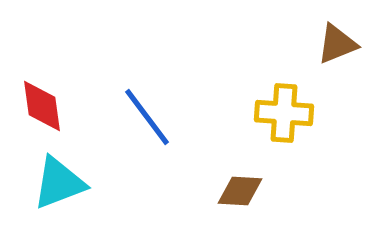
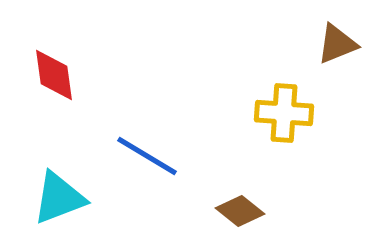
red diamond: moved 12 px right, 31 px up
blue line: moved 39 px down; rotated 22 degrees counterclockwise
cyan triangle: moved 15 px down
brown diamond: moved 20 px down; rotated 36 degrees clockwise
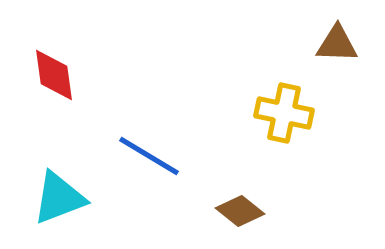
brown triangle: rotated 24 degrees clockwise
yellow cross: rotated 8 degrees clockwise
blue line: moved 2 px right
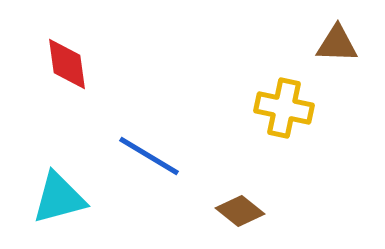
red diamond: moved 13 px right, 11 px up
yellow cross: moved 5 px up
cyan triangle: rotated 6 degrees clockwise
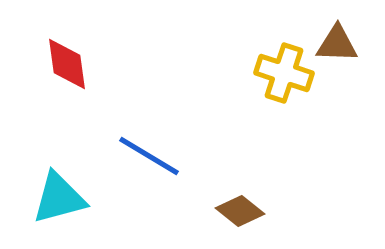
yellow cross: moved 35 px up; rotated 6 degrees clockwise
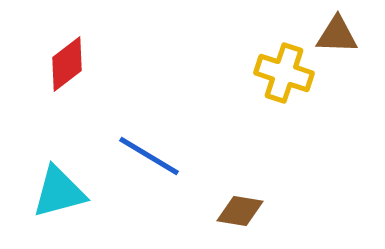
brown triangle: moved 9 px up
red diamond: rotated 60 degrees clockwise
cyan triangle: moved 6 px up
brown diamond: rotated 30 degrees counterclockwise
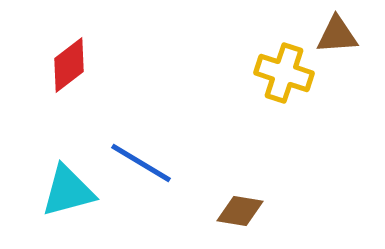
brown triangle: rotated 6 degrees counterclockwise
red diamond: moved 2 px right, 1 px down
blue line: moved 8 px left, 7 px down
cyan triangle: moved 9 px right, 1 px up
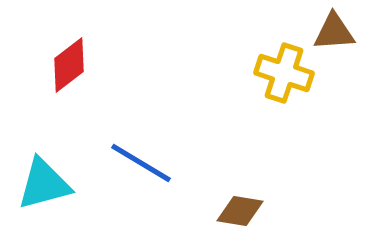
brown triangle: moved 3 px left, 3 px up
cyan triangle: moved 24 px left, 7 px up
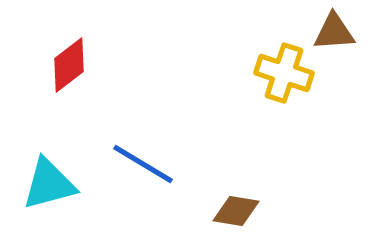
blue line: moved 2 px right, 1 px down
cyan triangle: moved 5 px right
brown diamond: moved 4 px left
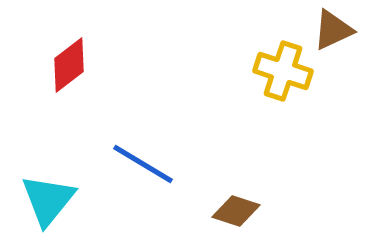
brown triangle: moved 1 px left, 2 px up; rotated 21 degrees counterclockwise
yellow cross: moved 1 px left, 2 px up
cyan triangle: moved 1 px left, 16 px down; rotated 36 degrees counterclockwise
brown diamond: rotated 9 degrees clockwise
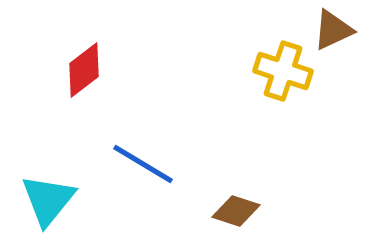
red diamond: moved 15 px right, 5 px down
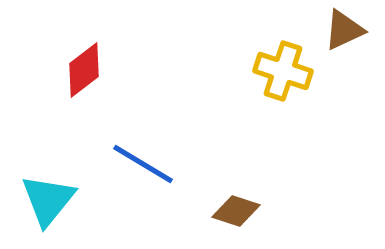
brown triangle: moved 11 px right
